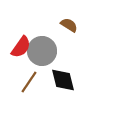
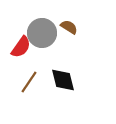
brown semicircle: moved 2 px down
gray circle: moved 18 px up
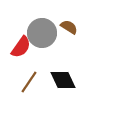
black diamond: rotated 12 degrees counterclockwise
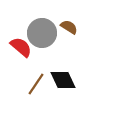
red semicircle: rotated 85 degrees counterclockwise
brown line: moved 7 px right, 2 px down
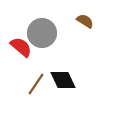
brown semicircle: moved 16 px right, 6 px up
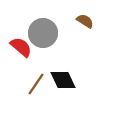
gray circle: moved 1 px right
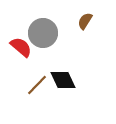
brown semicircle: rotated 90 degrees counterclockwise
brown line: moved 1 px right, 1 px down; rotated 10 degrees clockwise
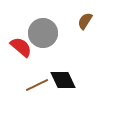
brown line: rotated 20 degrees clockwise
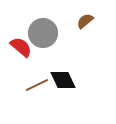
brown semicircle: rotated 18 degrees clockwise
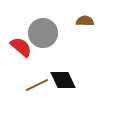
brown semicircle: rotated 42 degrees clockwise
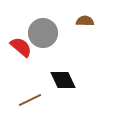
brown line: moved 7 px left, 15 px down
